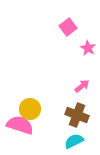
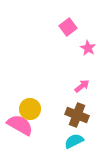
pink semicircle: rotated 12 degrees clockwise
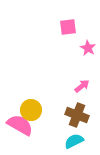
pink square: rotated 30 degrees clockwise
yellow circle: moved 1 px right, 1 px down
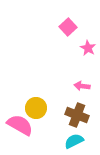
pink square: rotated 36 degrees counterclockwise
pink arrow: rotated 133 degrees counterclockwise
yellow circle: moved 5 px right, 2 px up
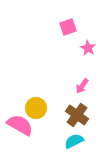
pink square: rotated 24 degrees clockwise
pink arrow: rotated 63 degrees counterclockwise
brown cross: rotated 15 degrees clockwise
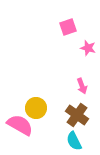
pink star: rotated 14 degrees counterclockwise
pink arrow: rotated 56 degrees counterclockwise
cyan semicircle: rotated 90 degrees counterclockwise
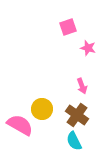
yellow circle: moved 6 px right, 1 px down
